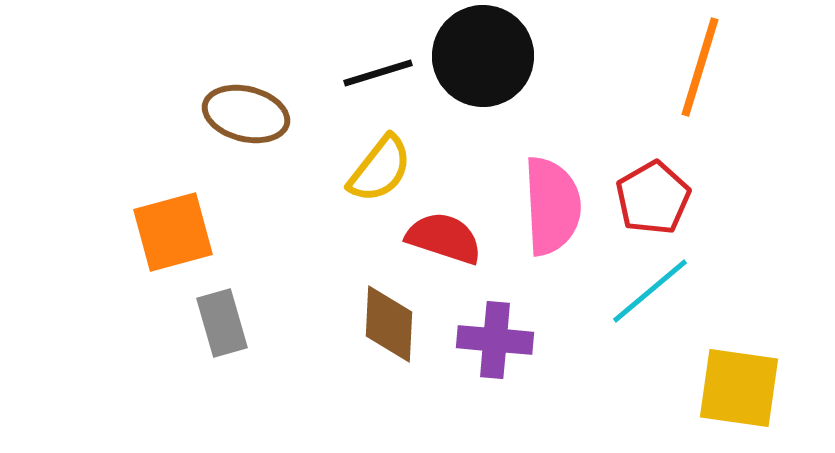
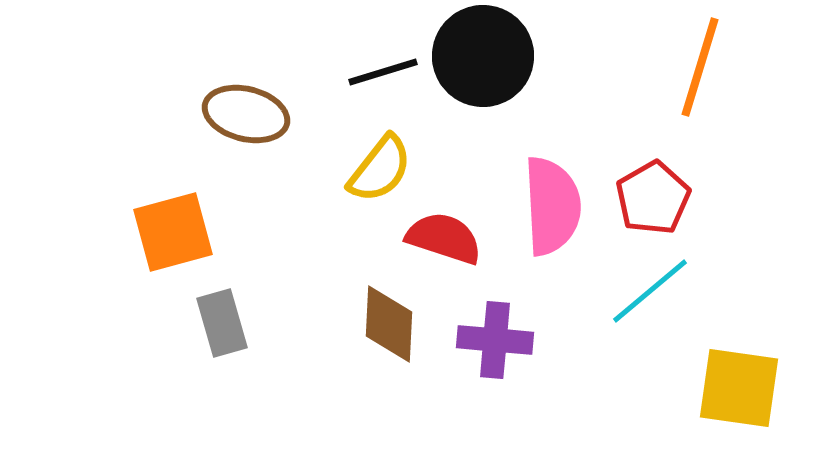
black line: moved 5 px right, 1 px up
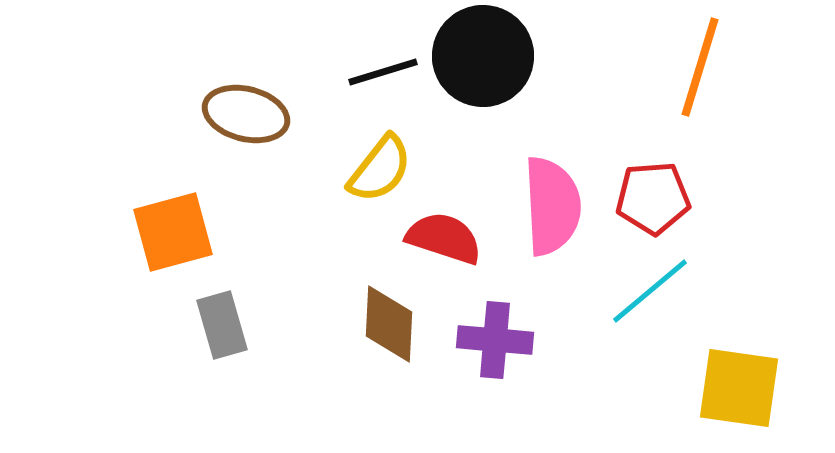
red pentagon: rotated 26 degrees clockwise
gray rectangle: moved 2 px down
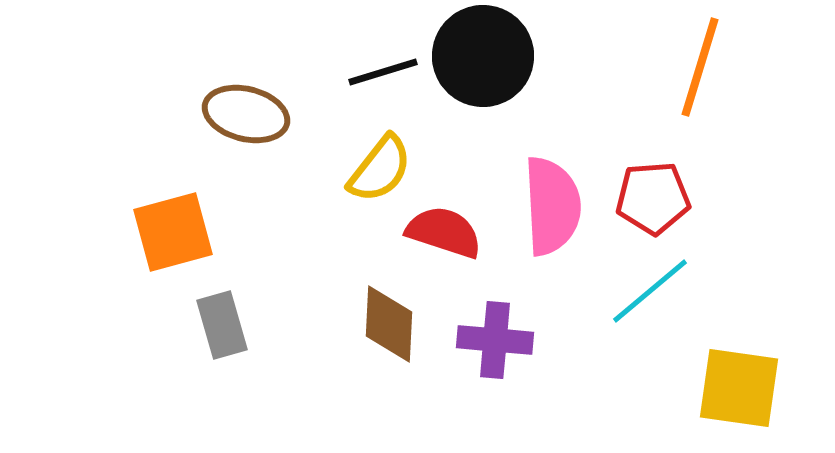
red semicircle: moved 6 px up
